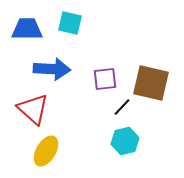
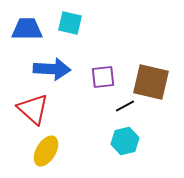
purple square: moved 2 px left, 2 px up
brown square: moved 1 px up
black line: moved 3 px right, 1 px up; rotated 18 degrees clockwise
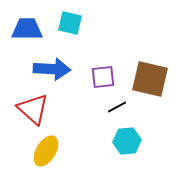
brown square: moved 1 px left, 3 px up
black line: moved 8 px left, 1 px down
cyan hexagon: moved 2 px right; rotated 8 degrees clockwise
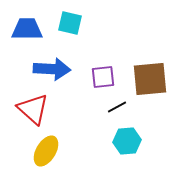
brown square: rotated 18 degrees counterclockwise
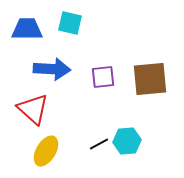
black line: moved 18 px left, 37 px down
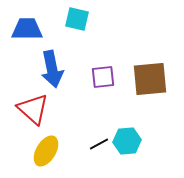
cyan square: moved 7 px right, 4 px up
blue arrow: rotated 75 degrees clockwise
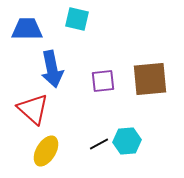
purple square: moved 4 px down
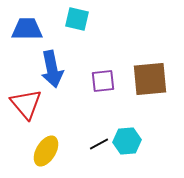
red triangle: moved 7 px left, 5 px up; rotated 8 degrees clockwise
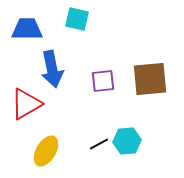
red triangle: rotated 40 degrees clockwise
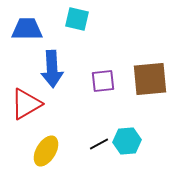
blue arrow: rotated 9 degrees clockwise
